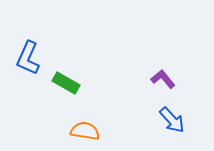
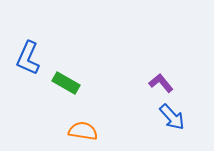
purple L-shape: moved 2 px left, 4 px down
blue arrow: moved 3 px up
orange semicircle: moved 2 px left
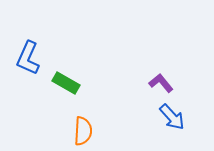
orange semicircle: rotated 84 degrees clockwise
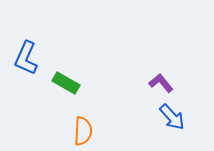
blue L-shape: moved 2 px left
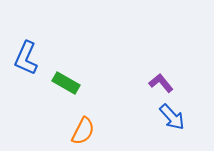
orange semicircle: rotated 24 degrees clockwise
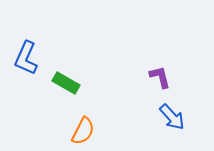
purple L-shape: moved 1 px left, 6 px up; rotated 25 degrees clockwise
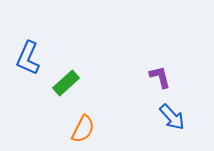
blue L-shape: moved 2 px right
green rectangle: rotated 72 degrees counterclockwise
orange semicircle: moved 2 px up
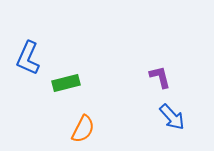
green rectangle: rotated 28 degrees clockwise
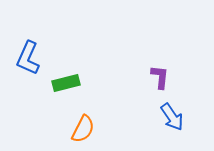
purple L-shape: rotated 20 degrees clockwise
blue arrow: rotated 8 degrees clockwise
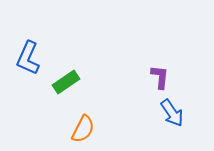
green rectangle: moved 1 px up; rotated 20 degrees counterclockwise
blue arrow: moved 4 px up
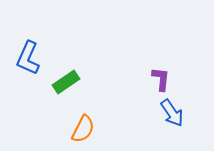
purple L-shape: moved 1 px right, 2 px down
